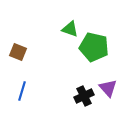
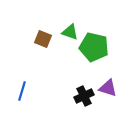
green triangle: moved 3 px down
brown square: moved 25 px right, 13 px up
purple triangle: rotated 30 degrees counterclockwise
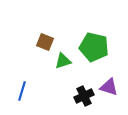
green triangle: moved 7 px left, 29 px down; rotated 36 degrees counterclockwise
brown square: moved 2 px right, 3 px down
purple triangle: moved 1 px right, 1 px up
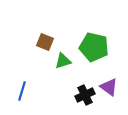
purple triangle: rotated 18 degrees clockwise
black cross: moved 1 px right, 1 px up
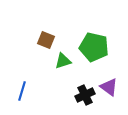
brown square: moved 1 px right, 2 px up
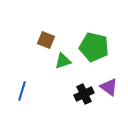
black cross: moved 1 px left, 1 px up
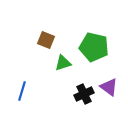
green triangle: moved 2 px down
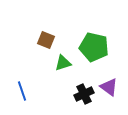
blue line: rotated 36 degrees counterclockwise
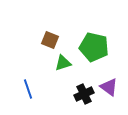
brown square: moved 4 px right
blue line: moved 6 px right, 2 px up
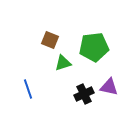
green pentagon: rotated 20 degrees counterclockwise
purple triangle: rotated 24 degrees counterclockwise
